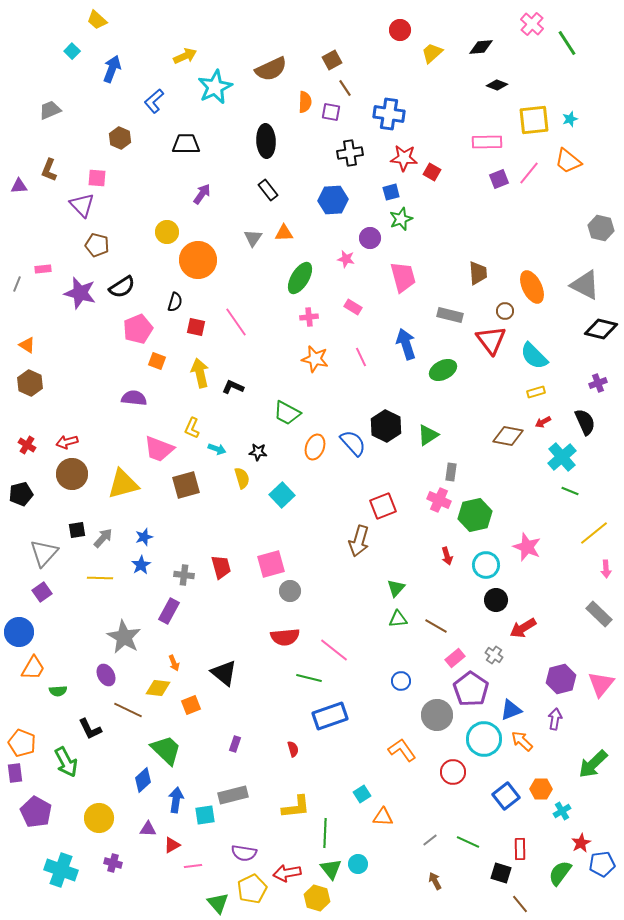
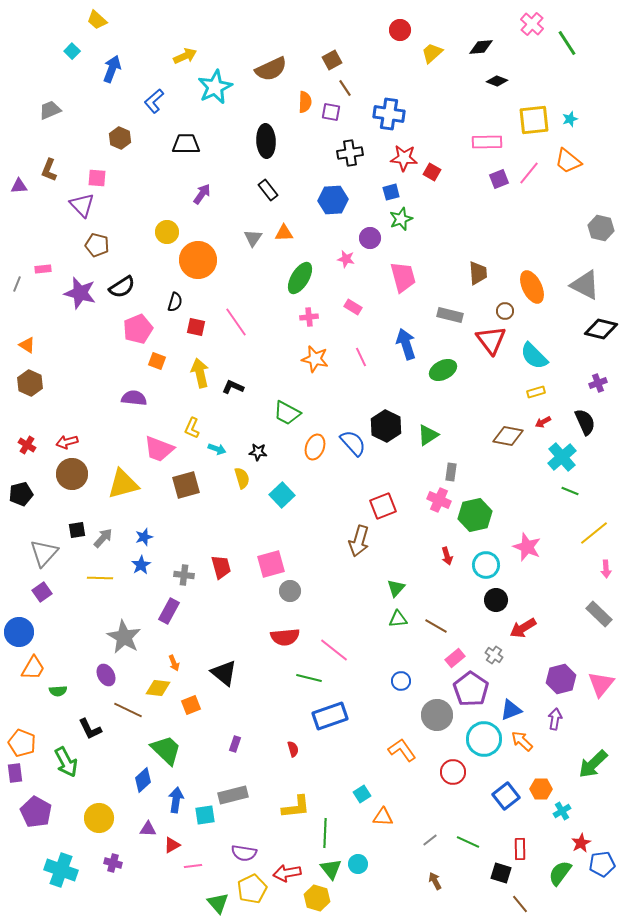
black diamond at (497, 85): moved 4 px up
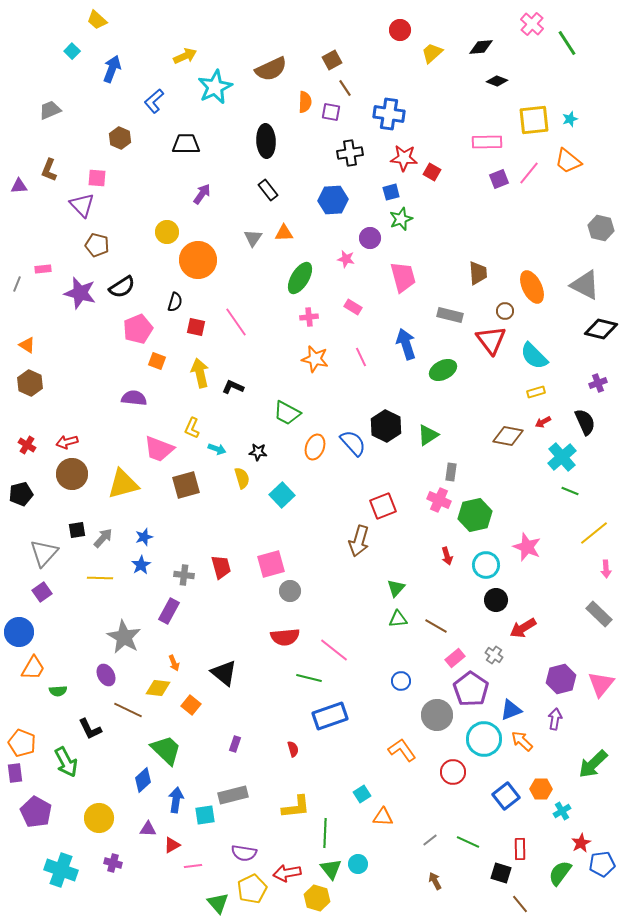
orange square at (191, 705): rotated 30 degrees counterclockwise
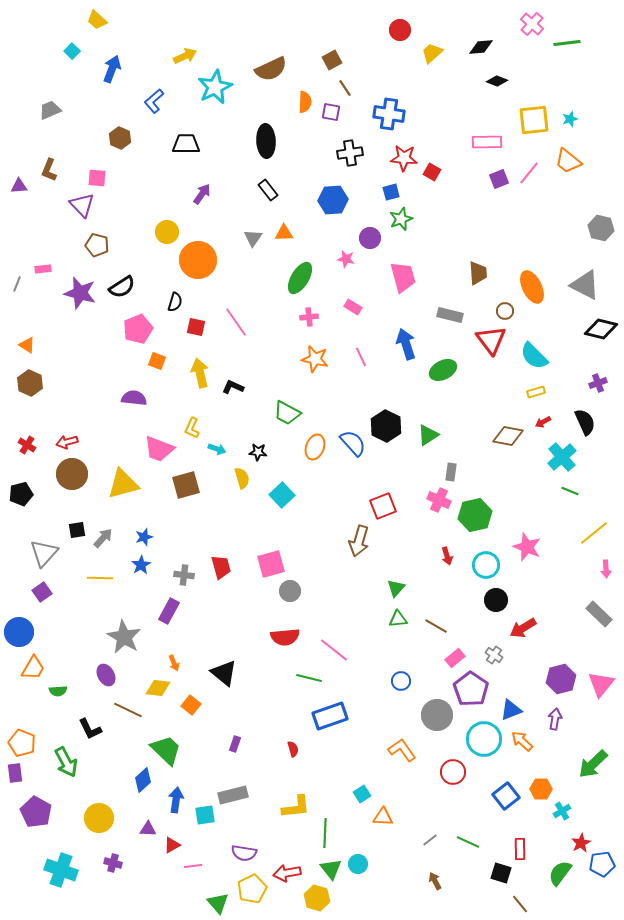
green line at (567, 43): rotated 64 degrees counterclockwise
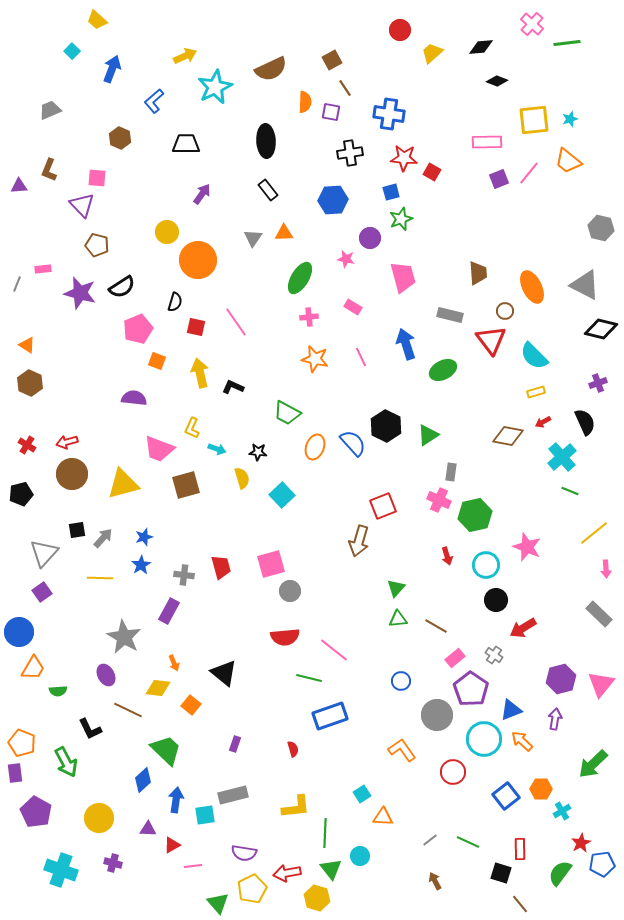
cyan circle at (358, 864): moved 2 px right, 8 px up
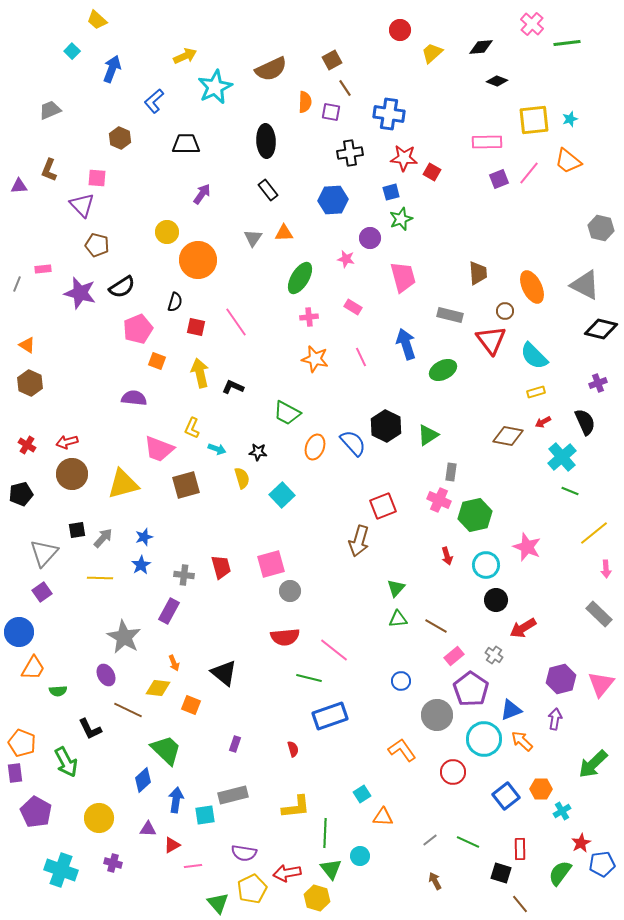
pink rectangle at (455, 658): moved 1 px left, 2 px up
orange square at (191, 705): rotated 18 degrees counterclockwise
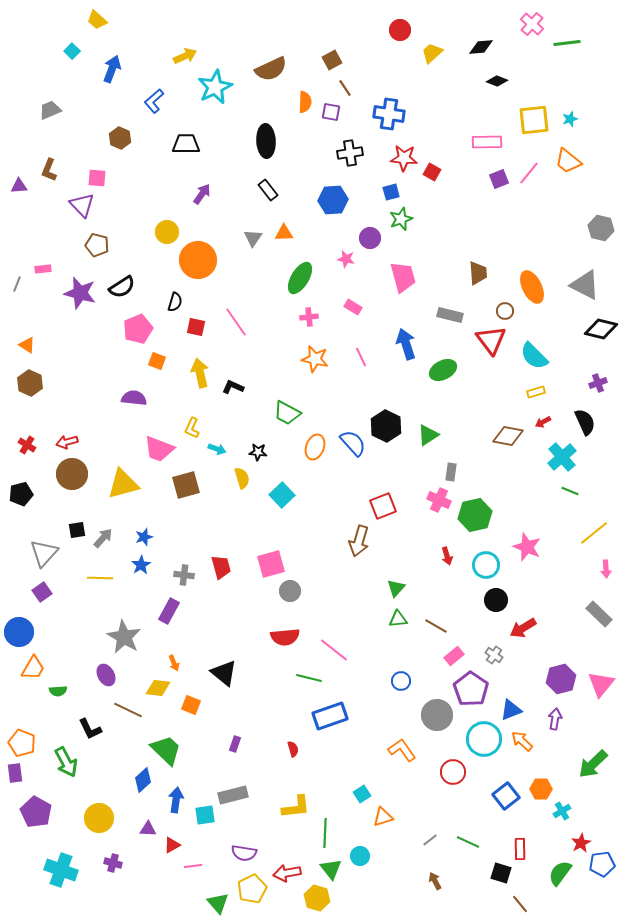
orange triangle at (383, 817): rotated 20 degrees counterclockwise
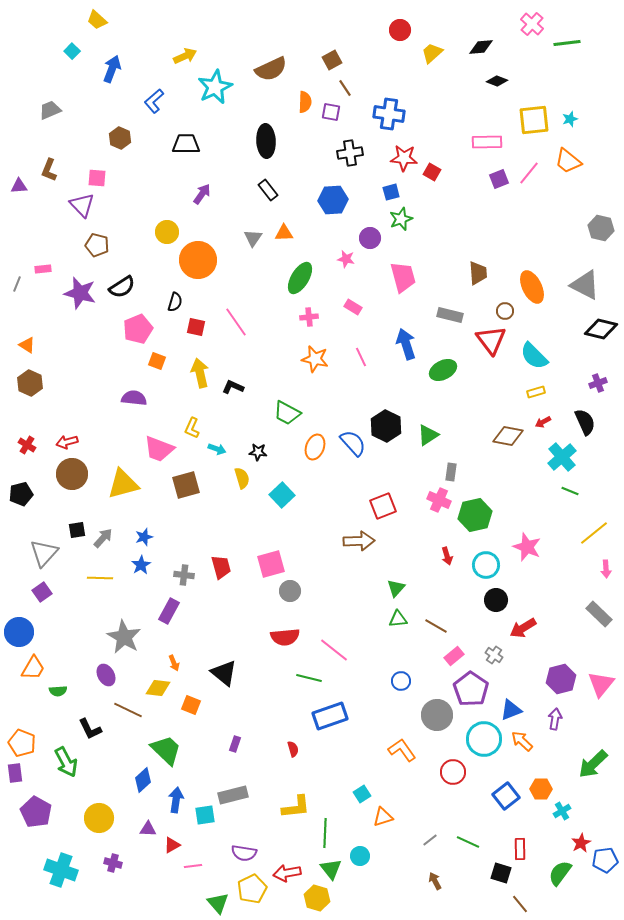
brown arrow at (359, 541): rotated 108 degrees counterclockwise
blue pentagon at (602, 864): moved 3 px right, 4 px up
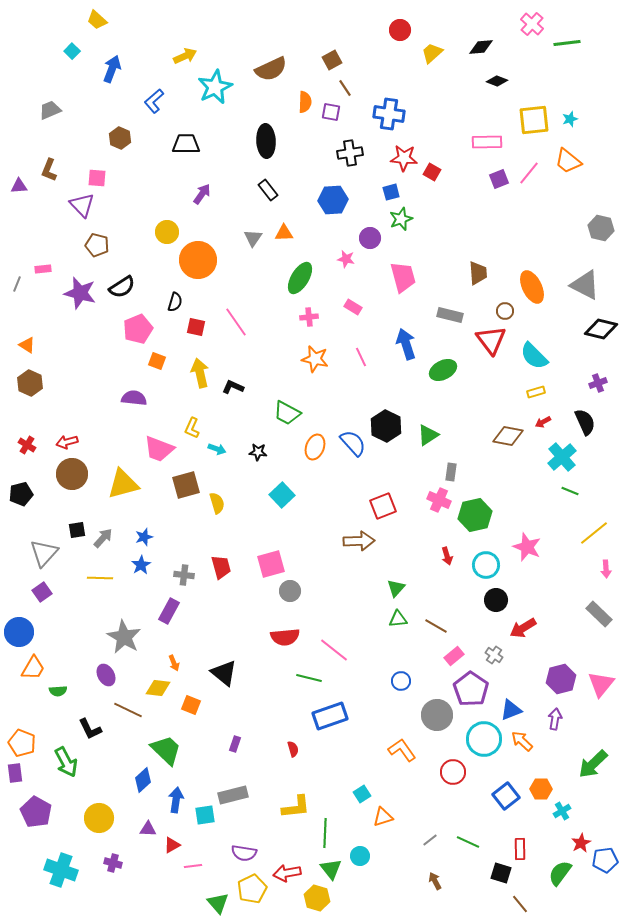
yellow semicircle at (242, 478): moved 25 px left, 25 px down
